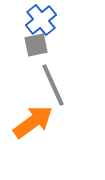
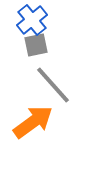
blue cross: moved 9 px left
gray line: rotated 18 degrees counterclockwise
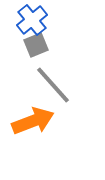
gray square: rotated 10 degrees counterclockwise
orange arrow: moved 1 px up; rotated 15 degrees clockwise
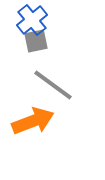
gray square: moved 4 px up; rotated 10 degrees clockwise
gray line: rotated 12 degrees counterclockwise
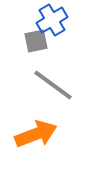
blue cross: moved 20 px right; rotated 8 degrees clockwise
orange arrow: moved 3 px right, 13 px down
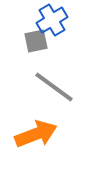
gray line: moved 1 px right, 2 px down
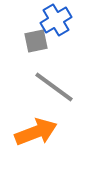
blue cross: moved 4 px right
orange arrow: moved 2 px up
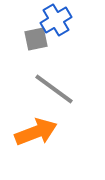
gray square: moved 2 px up
gray line: moved 2 px down
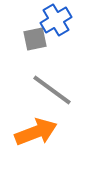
gray square: moved 1 px left
gray line: moved 2 px left, 1 px down
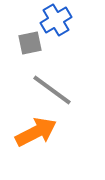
gray square: moved 5 px left, 4 px down
orange arrow: rotated 6 degrees counterclockwise
